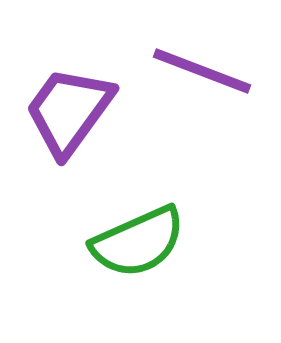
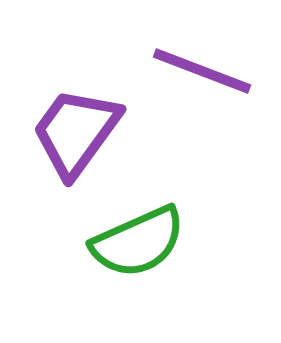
purple trapezoid: moved 7 px right, 21 px down
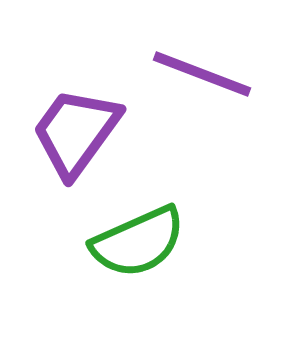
purple line: moved 3 px down
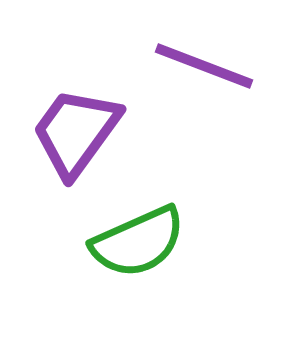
purple line: moved 2 px right, 8 px up
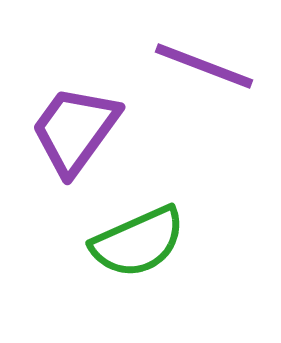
purple trapezoid: moved 1 px left, 2 px up
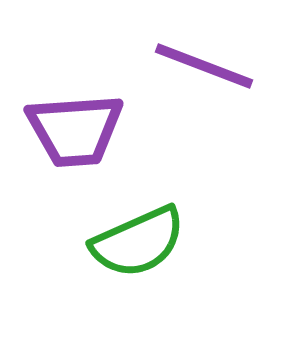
purple trapezoid: rotated 130 degrees counterclockwise
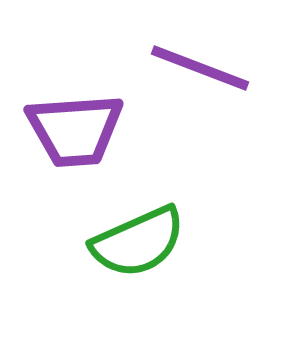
purple line: moved 4 px left, 2 px down
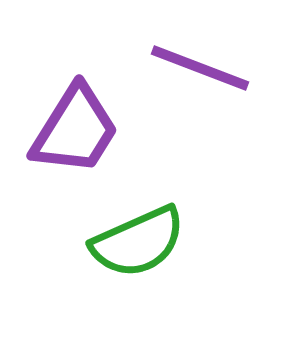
purple trapezoid: rotated 54 degrees counterclockwise
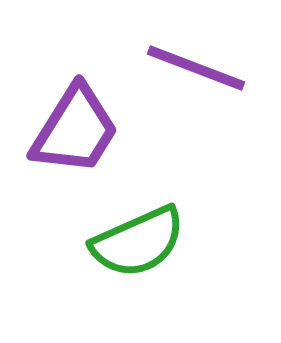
purple line: moved 4 px left
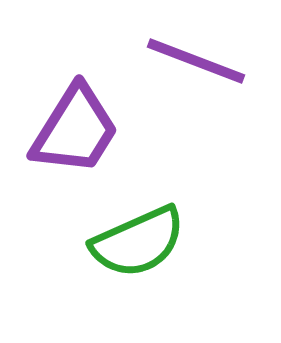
purple line: moved 7 px up
